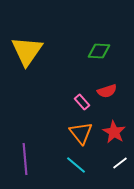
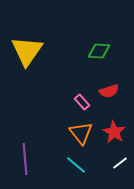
red semicircle: moved 2 px right
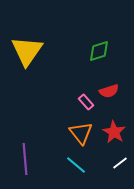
green diamond: rotated 20 degrees counterclockwise
pink rectangle: moved 4 px right
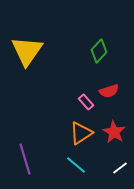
green diamond: rotated 30 degrees counterclockwise
orange triangle: rotated 35 degrees clockwise
purple line: rotated 12 degrees counterclockwise
white line: moved 5 px down
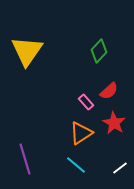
red semicircle: rotated 24 degrees counterclockwise
red star: moved 9 px up
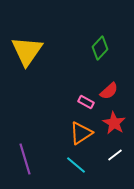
green diamond: moved 1 px right, 3 px up
pink rectangle: rotated 21 degrees counterclockwise
white line: moved 5 px left, 13 px up
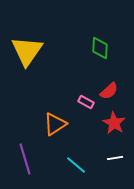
green diamond: rotated 40 degrees counterclockwise
orange triangle: moved 26 px left, 9 px up
white line: moved 3 px down; rotated 28 degrees clockwise
